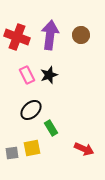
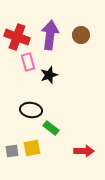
pink rectangle: moved 1 px right, 13 px up; rotated 12 degrees clockwise
black ellipse: rotated 50 degrees clockwise
green rectangle: rotated 21 degrees counterclockwise
red arrow: moved 2 px down; rotated 24 degrees counterclockwise
gray square: moved 2 px up
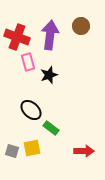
brown circle: moved 9 px up
black ellipse: rotated 35 degrees clockwise
gray square: rotated 24 degrees clockwise
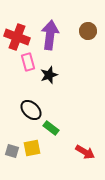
brown circle: moved 7 px right, 5 px down
red arrow: moved 1 px right, 1 px down; rotated 30 degrees clockwise
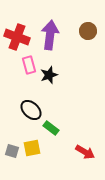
pink rectangle: moved 1 px right, 3 px down
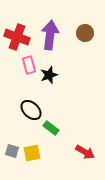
brown circle: moved 3 px left, 2 px down
yellow square: moved 5 px down
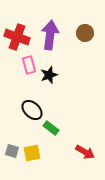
black ellipse: moved 1 px right
